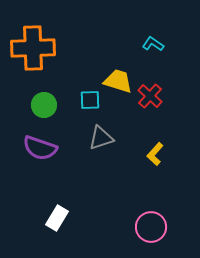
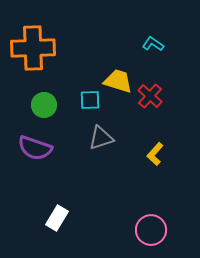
purple semicircle: moved 5 px left
pink circle: moved 3 px down
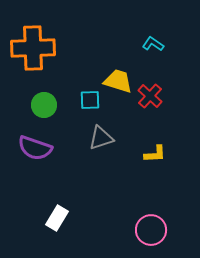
yellow L-shape: rotated 135 degrees counterclockwise
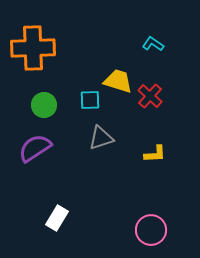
purple semicircle: rotated 128 degrees clockwise
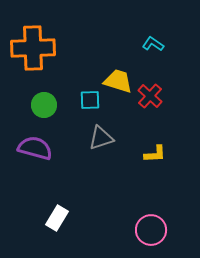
purple semicircle: rotated 48 degrees clockwise
